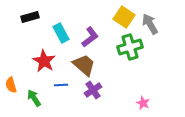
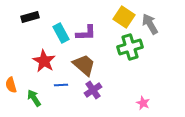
purple L-shape: moved 4 px left, 4 px up; rotated 35 degrees clockwise
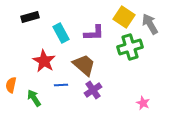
purple L-shape: moved 8 px right
orange semicircle: rotated 28 degrees clockwise
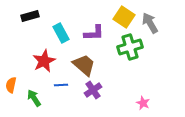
black rectangle: moved 1 px up
gray arrow: moved 1 px up
red star: rotated 15 degrees clockwise
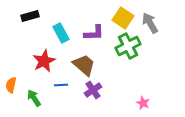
yellow square: moved 1 px left, 1 px down
green cross: moved 2 px left, 1 px up; rotated 10 degrees counterclockwise
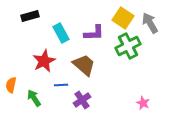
purple cross: moved 11 px left, 10 px down
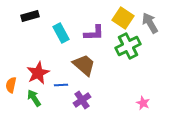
red star: moved 6 px left, 12 px down
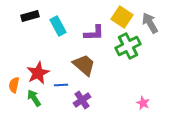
yellow square: moved 1 px left, 1 px up
cyan rectangle: moved 3 px left, 7 px up
orange semicircle: moved 3 px right
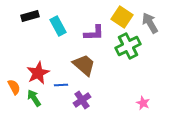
orange semicircle: moved 2 px down; rotated 140 degrees clockwise
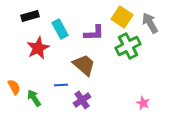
cyan rectangle: moved 2 px right, 3 px down
red star: moved 25 px up
